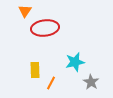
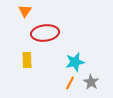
red ellipse: moved 5 px down
yellow rectangle: moved 8 px left, 10 px up
orange line: moved 19 px right
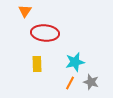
red ellipse: rotated 12 degrees clockwise
yellow rectangle: moved 10 px right, 4 px down
gray star: rotated 14 degrees counterclockwise
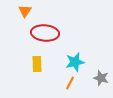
gray star: moved 10 px right, 4 px up
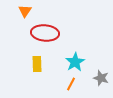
cyan star: rotated 18 degrees counterclockwise
orange line: moved 1 px right, 1 px down
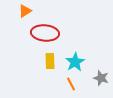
orange triangle: rotated 24 degrees clockwise
yellow rectangle: moved 13 px right, 3 px up
orange line: rotated 56 degrees counterclockwise
